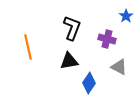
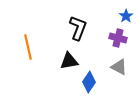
black L-shape: moved 6 px right
purple cross: moved 11 px right, 1 px up
blue diamond: moved 1 px up
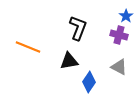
purple cross: moved 1 px right, 3 px up
orange line: rotated 55 degrees counterclockwise
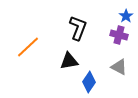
orange line: rotated 65 degrees counterclockwise
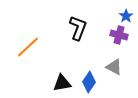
black triangle: moved 7 px left, 22 px down
gray triangle: moved 5 px left
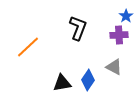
purple cross: rotated 18 degrees counterclockwise
blue diamond: moved 1 px left, 2 px up
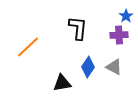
black L-shape: rotated 15 degrees counterclockwise
blue diamond: moved 13 px up
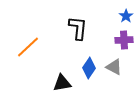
purple cross: moved 5 px right, 5 px down
blue diamond: moved 1 px right, 1 px down
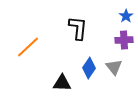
gray triangle: rotated 24 degrees clockwise
black triangle: rotated 12 degrees clockwise
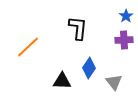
gray triangle: moved 15 px down
black triangle: moved 2 px up
